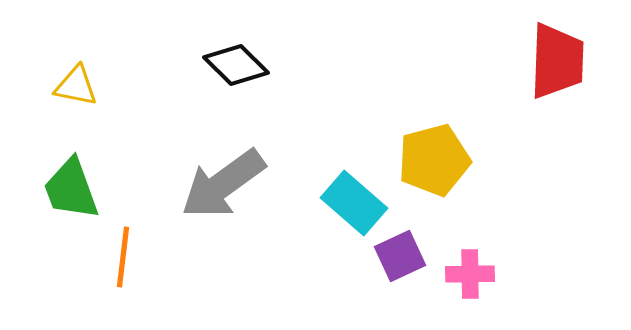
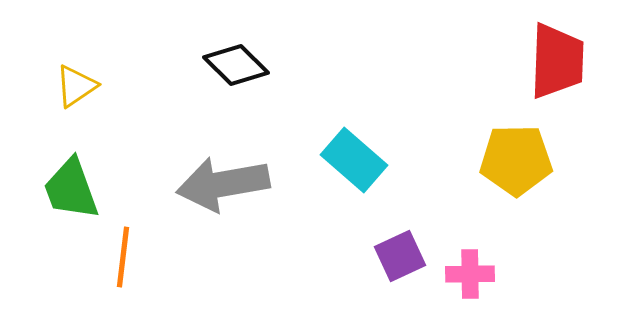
yellow triangle: rotated 45 degrees counterclockwise
yellow pentagon: moved 82 px right; rotated 14 degrees clockwise
gray arrow: rotated 26 degrees clockwise
cyan rectangle: moved 43 px up
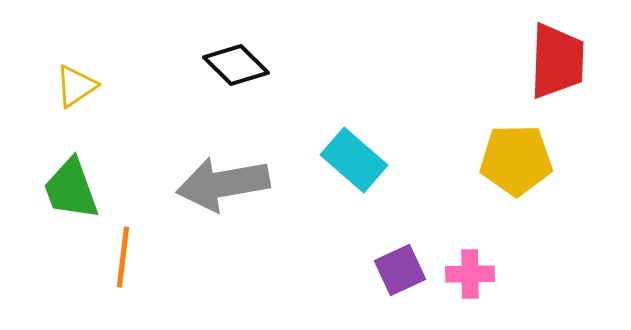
purple square: moved 14 px down
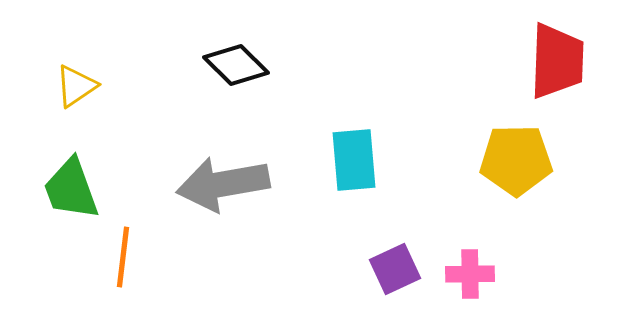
cyan rectangle: rotated 44 degrees clockwise
purple square: moved 5 px left, 1 px up
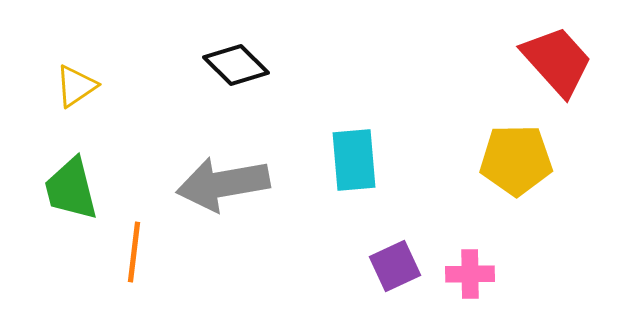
red trapezoid: rotated 44 degrees counterclockwise
green trapezoid: rotated 6 degrees clockwise
orange line: moved 11 px right, 5 px up
purple square: moved 3 px up
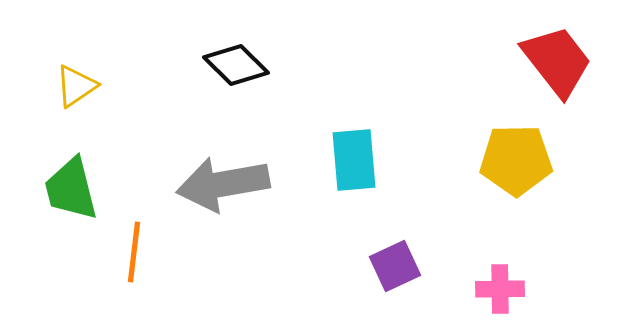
red trapezoid: rotated 4 degrees clockwise
pink cross: moved 30 px right, 15 px down
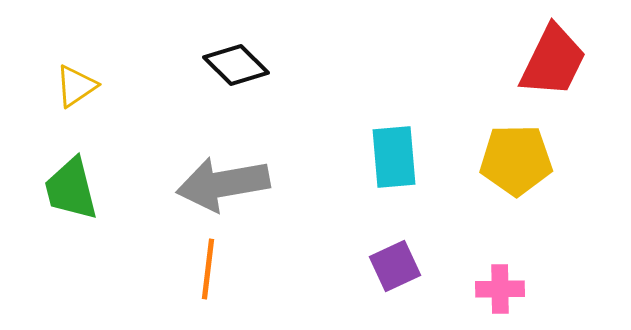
red trapezoid: moved 4 px left; rotated 64 degrees clockwise
cyan rectangle: moved 40 px right, 3 px up
orange line: moved 74 px right, 17 px down
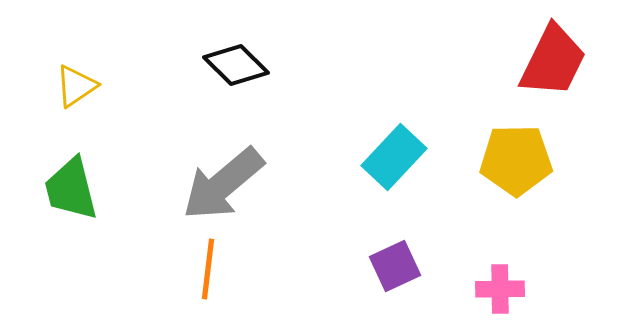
cyan rectangle: rotated 48 degrees clockwise
gray arrow: rotated 30 degrees counterclockwise
